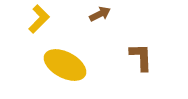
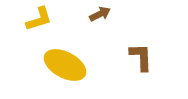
yellow L-shape: rotated 28 degrees clockwise
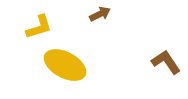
yellow L-shape: moved 8 px down
brown L-shape: moved 25 px right, 5 px down; rotated 32 degrees counterclockwise
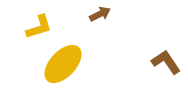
yellow ellipse: moved 2 px left, 1 px up; rotated 75 degrees counterclockwise
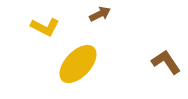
yellow L-shape: moved 6 px right; rotated 44 degrees clockwise
yellow ellipse: moved 15 px right
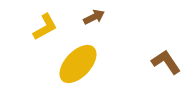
brown arrow: moved 6 px left, 3 px down
yellow L-shape: rotated 56 degrees counterclockwise
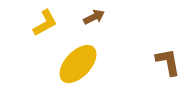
yellow L-shape: moved 4 px up
brown L-shape: moved 2 px right; rotated 24 degrees clockwise
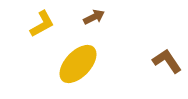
yellow L-shape: moved 3 px left, 1 px down
brown L-shape: moved 1 px left, 1 px up; rotated 24 degrees counterclockwise
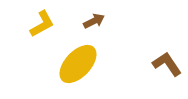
brown arrow: moved 4 px down
brown L-shape: moved 3 px down
